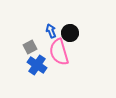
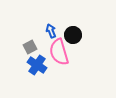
black circle: moved 3 px right, 2 px down
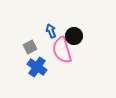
black circle: moved 1 px right, 1 px down
pink semicircle: moved 3 px right, 2 px up
blue cross: moved 2 px down
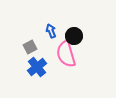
pink semicircle: moved 4 px right, 4 px down
blue cross: rotated 18 degrees clockwise
